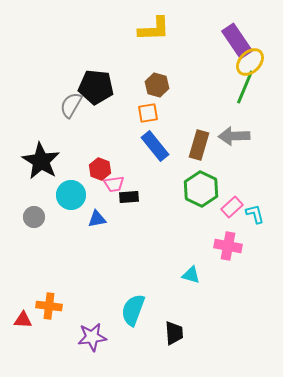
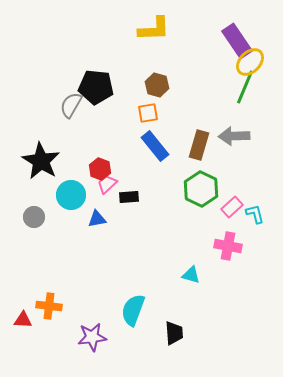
pink trapezoid: moved 7 px left; rotated 145 degrees clockwise
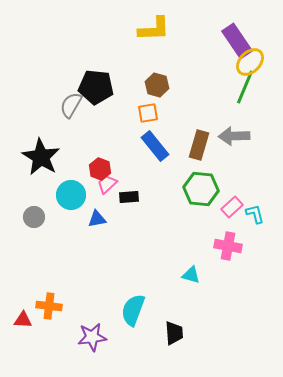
black star: moved 4 px up
green hexagon: rotated 20 degrees counterclockwise
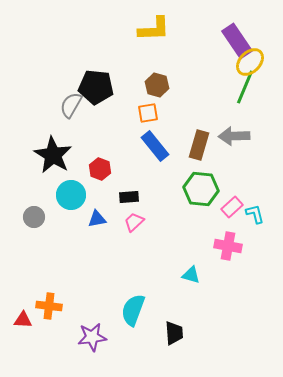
black star: moved 12 px right, 2 px up
pink trapezoid: moved 27 px right, 38 px down
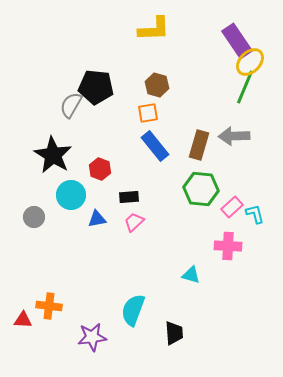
pink cross: rotated 8 degrees counterclockwise
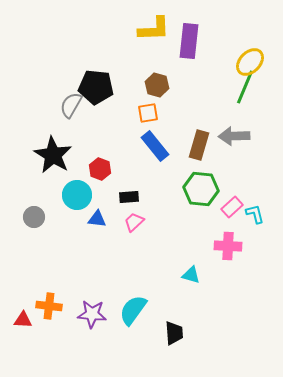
purple rectangle: moved 48 px left; rotated 40 degrees clockwise
cyan circle: moved 6 px right
blue triangle: rotated 18 degrees clockwise
cyan semicircle: rotated 16 degrees clockwise
purple star: moved 23 px up; rotated 12 degrees clockwise
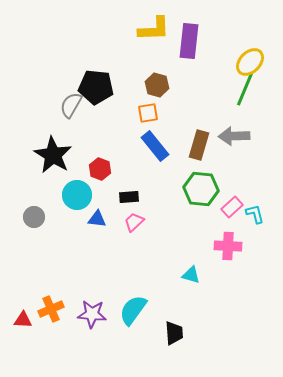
green line: moved 2 px down
orange cross: moved 2 px right, 3 px down; rotated 30 degrees counterclockwise
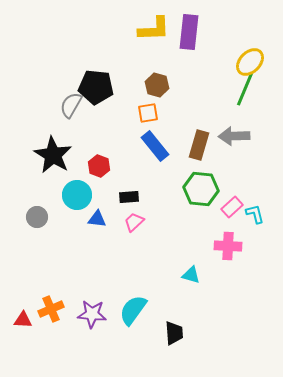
purple rectangle: moved 9 px up
red hexagon: moved 1 px left, 3 px up
gray circle: moved 3 px right
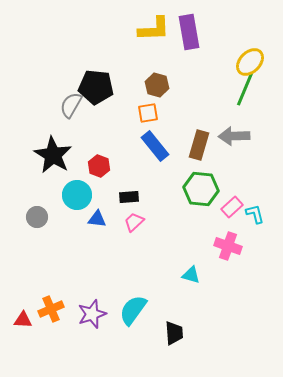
purple rectangle: rotated 16 degrees counterclockwise
pink cross: rotated 16 degrees clockwise
purple star: rotated 24 degrees counterclockwise
